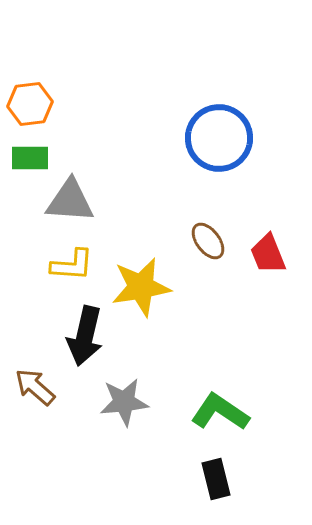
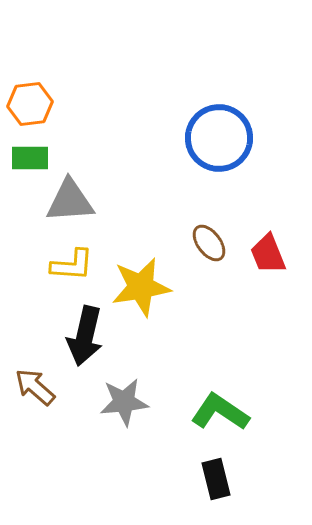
gray triangle: rotated 8 degrees counterclockwise
brown ellipse: moved 1 px right, 2 px down
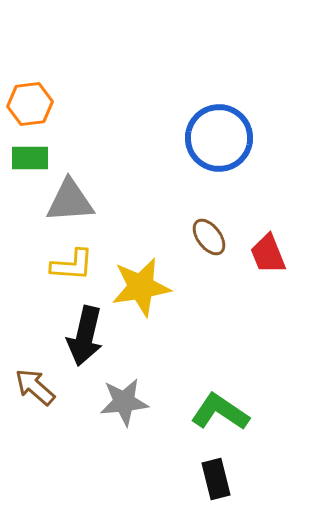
brown ellipse: moved 6 px up
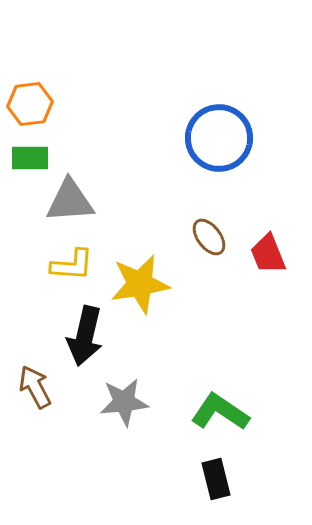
yellow star: moved 1 px left, 3 px up
brown arrow: rotated 21 degrees clockwise
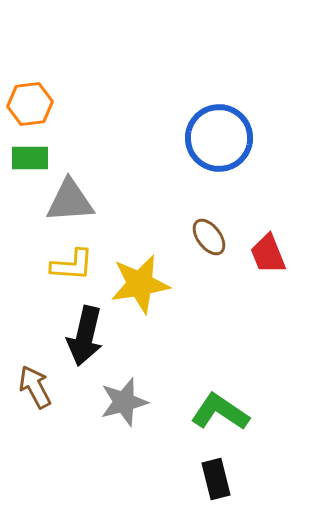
gray star: rotated 9 degrees counterclockwise
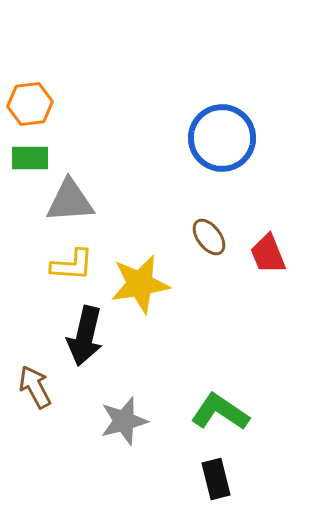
blue circle: moved 3 px right
gray star: moved 19 px down
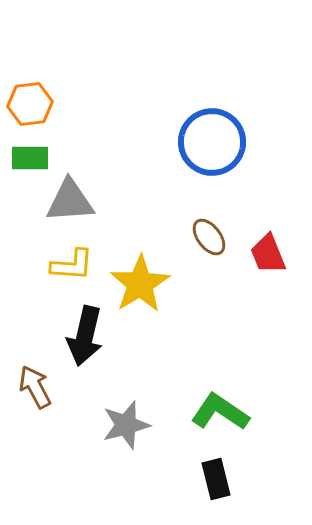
blue circle: moved 10 px left, 4 px down
yellow star: rotated 22 degrees counterclockwise
gray star: moved 2 px right, 4 px down
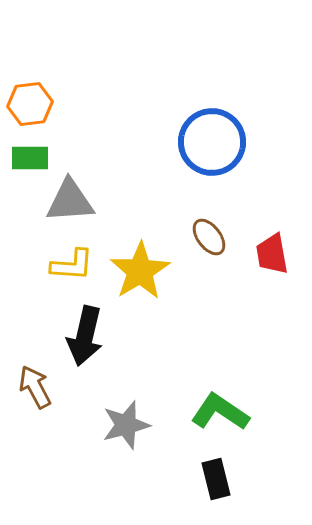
red trapezoid: moved 4 px right; rotated 12 degrees clockwise
yellow star: moved 13 px up
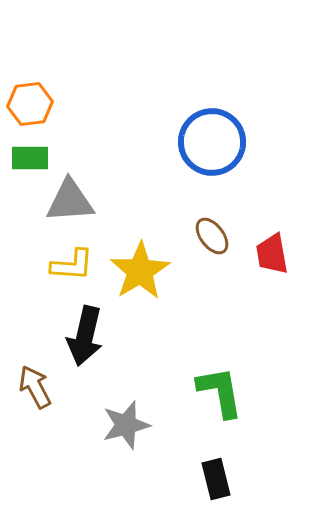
brown ellipse: moved 3 px right, 1 px up
green L-shape: moved 20 px up; rotated 46 degrees clockwise
